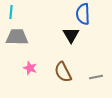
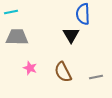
cyan line: rotated 72 degrees clockwise
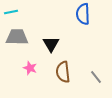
black triangle: moved 20 px left, 9 px down
brown semicircle: rotated 20 degrees clockwise
gray line: rotated 64 degrees clockwise
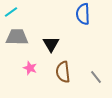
cyan line: rotated 24 degrees counterclockwise
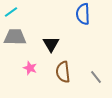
gray trapezoid: moved 2 px left
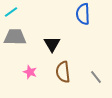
black triangle: moved 1 px right
pink star: moved 4 px down
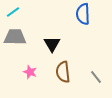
cyan line: moved 2 px right
